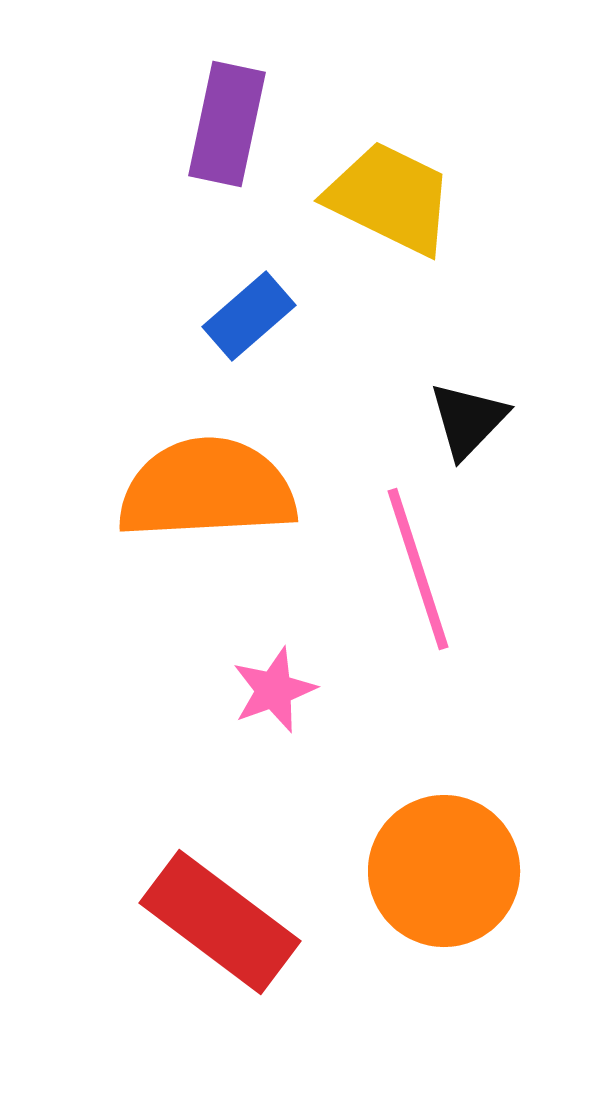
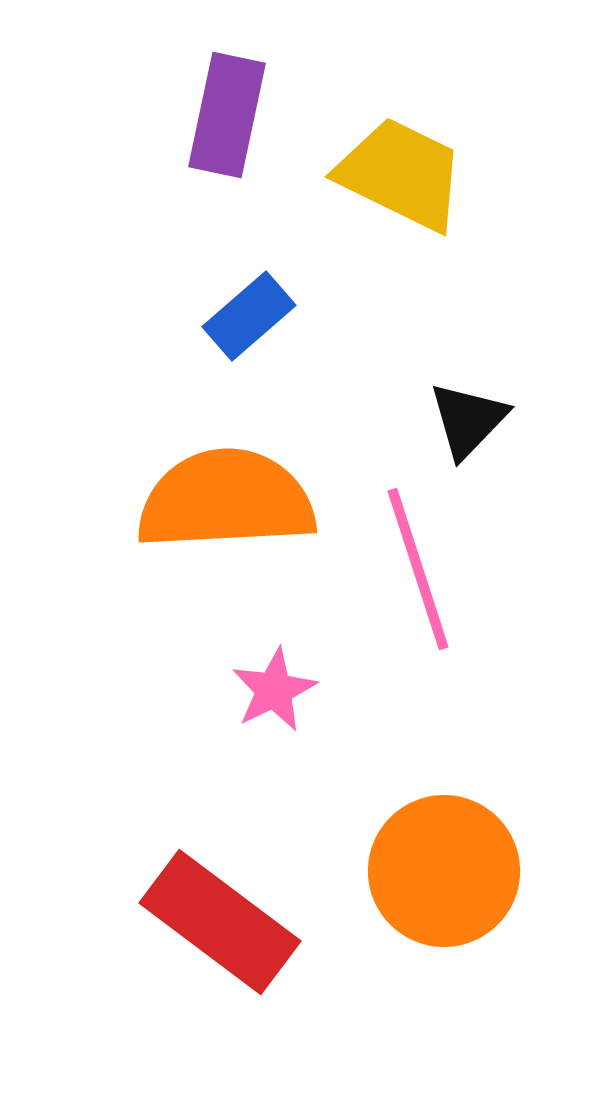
purple rectangle: moved 9 px up
yellow trapezoid: moved 11 px right, 24 px up
orange semicircle: moved 19 px right, 11 px down
pink star: rotated 6 degrees counterclockwise
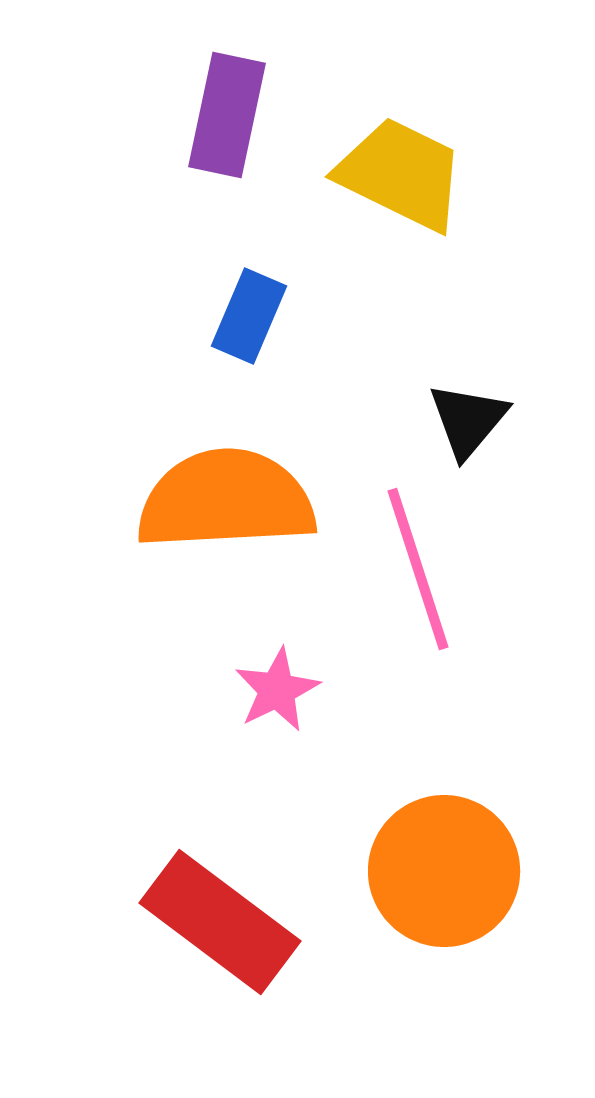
blue rectangle: rotated 26 degrees counterclockwise
black triangle: rotated 4 degrees counterclockwise
pink star: moved 3 px right
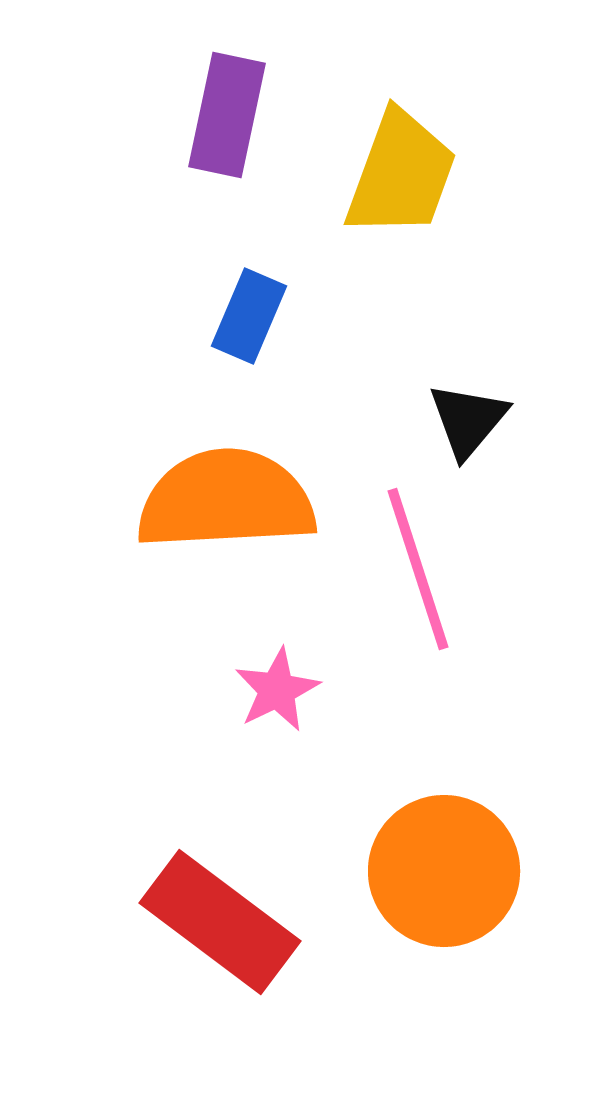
yellow trapezoid: rotated 84 degrees clockwise
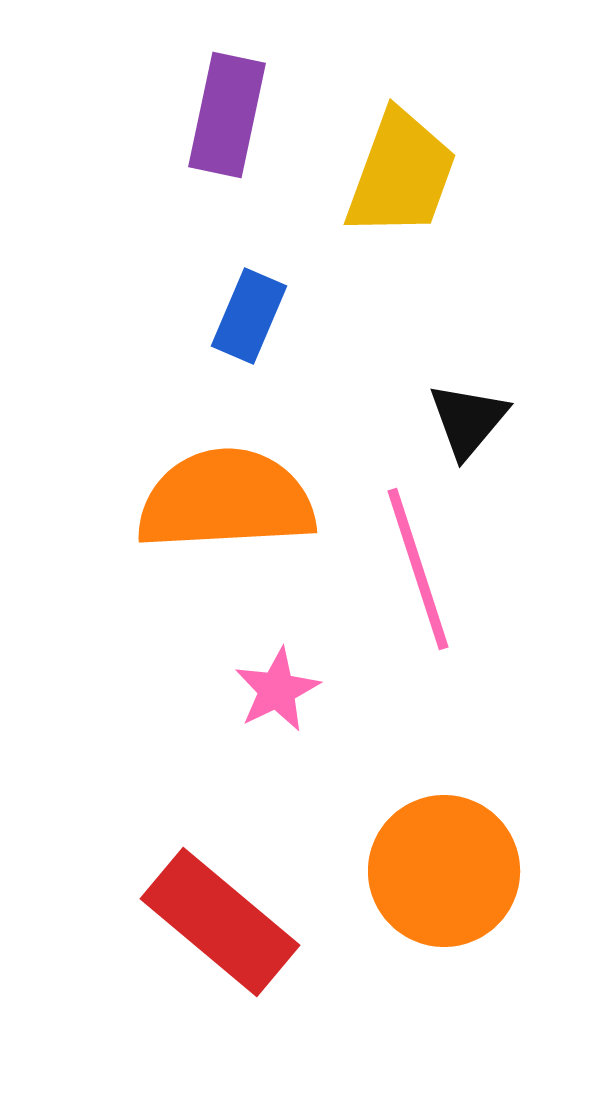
red rectangle: rotated 3 degrees clockwise
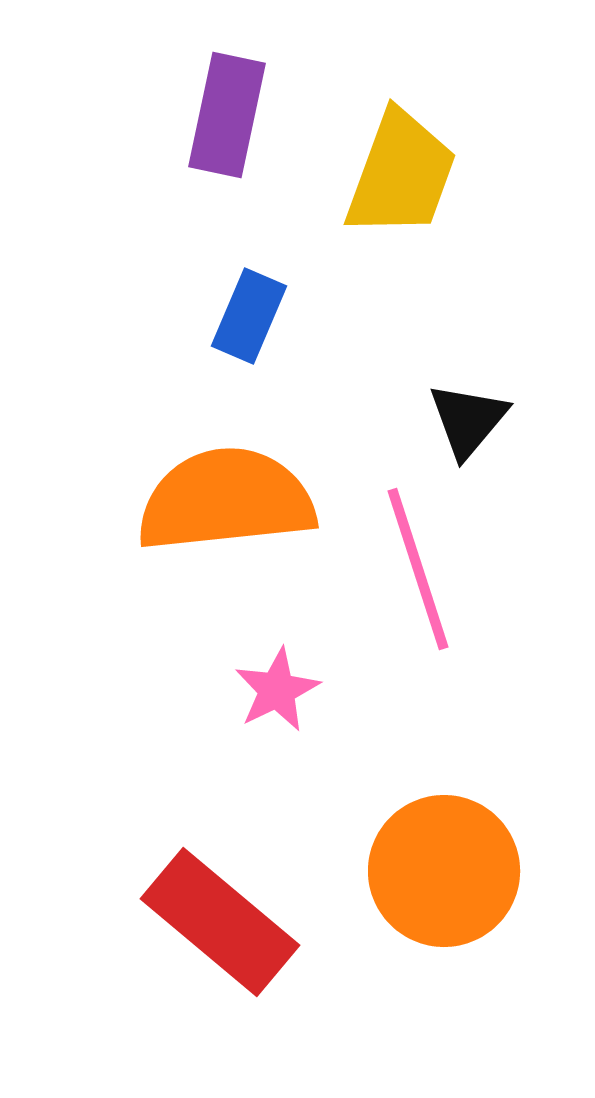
orange semicircle: rotated 3 degrees counterclockwise
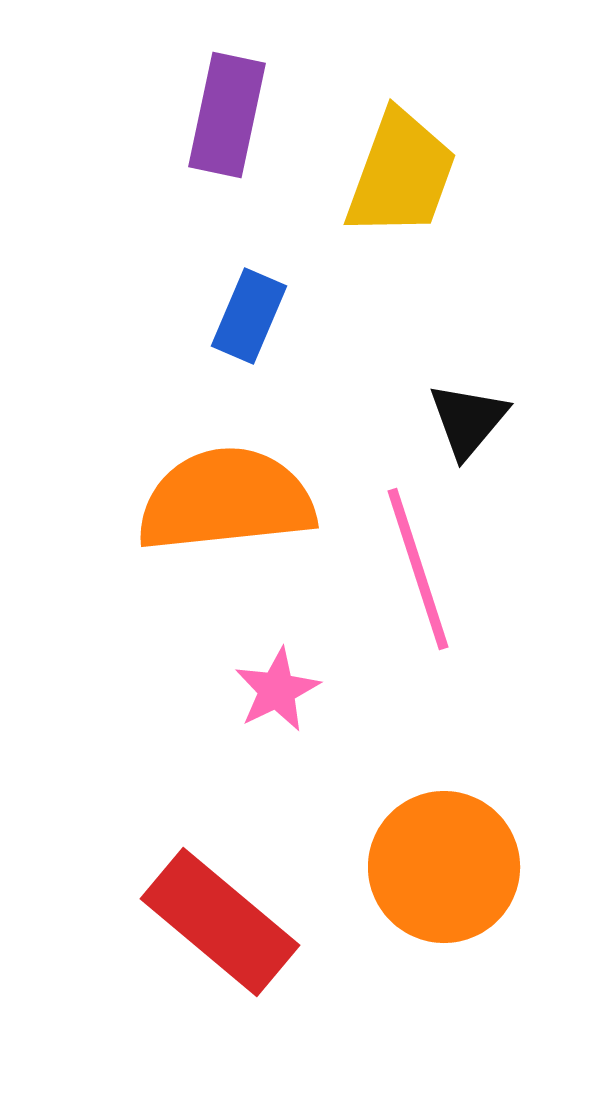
orange circle: moved 4 px up
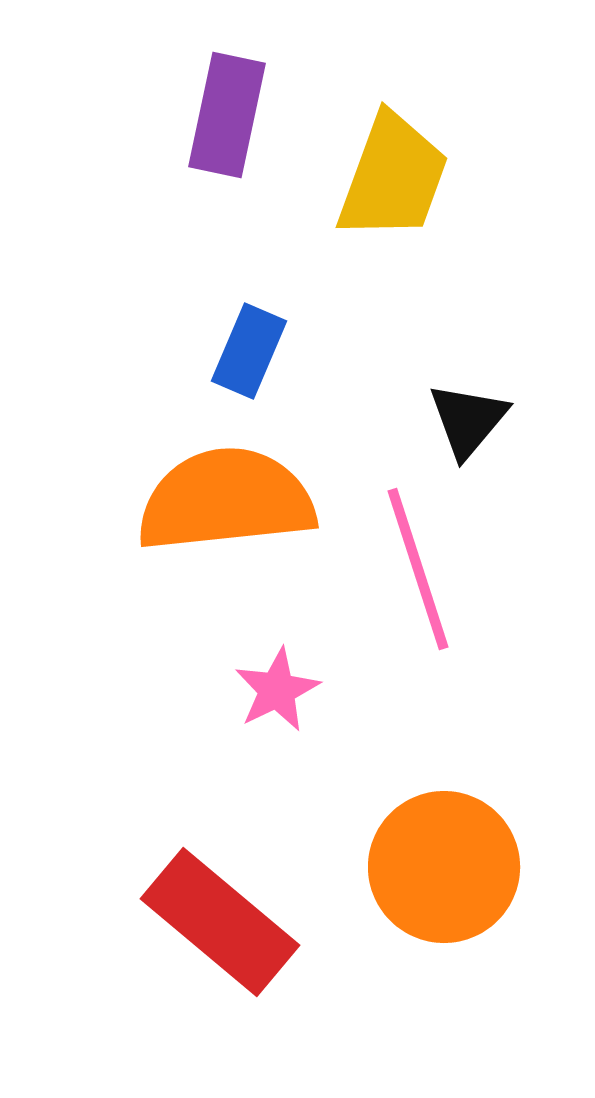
yellow trapezoid: moved 8 px left, 3 px down
blue rectangle: moved 35 px down
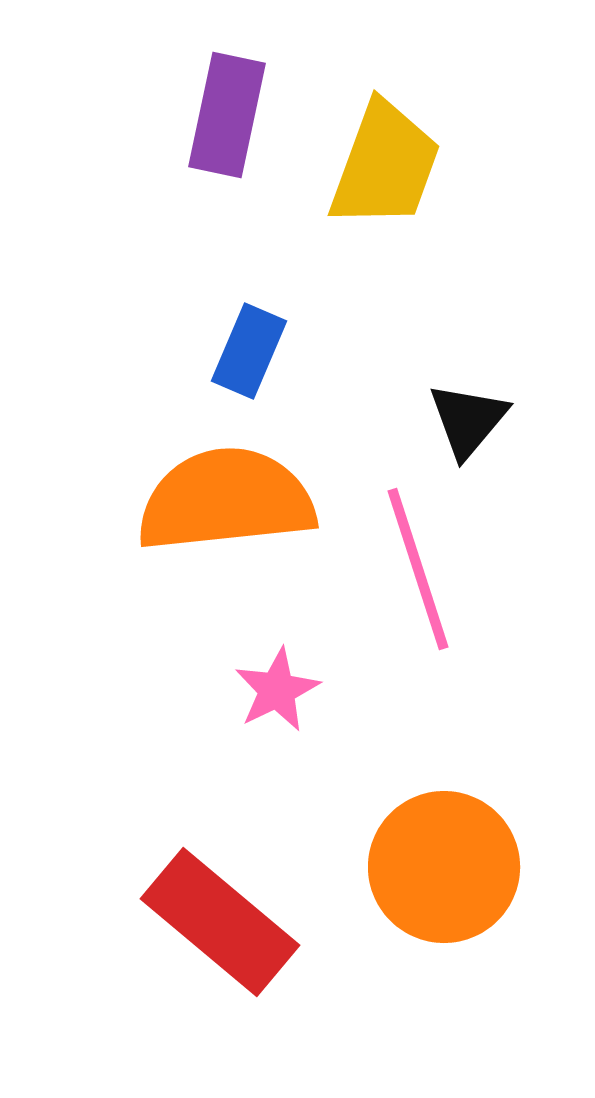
yellow trapezoid: moved 8 px left, 12 px up
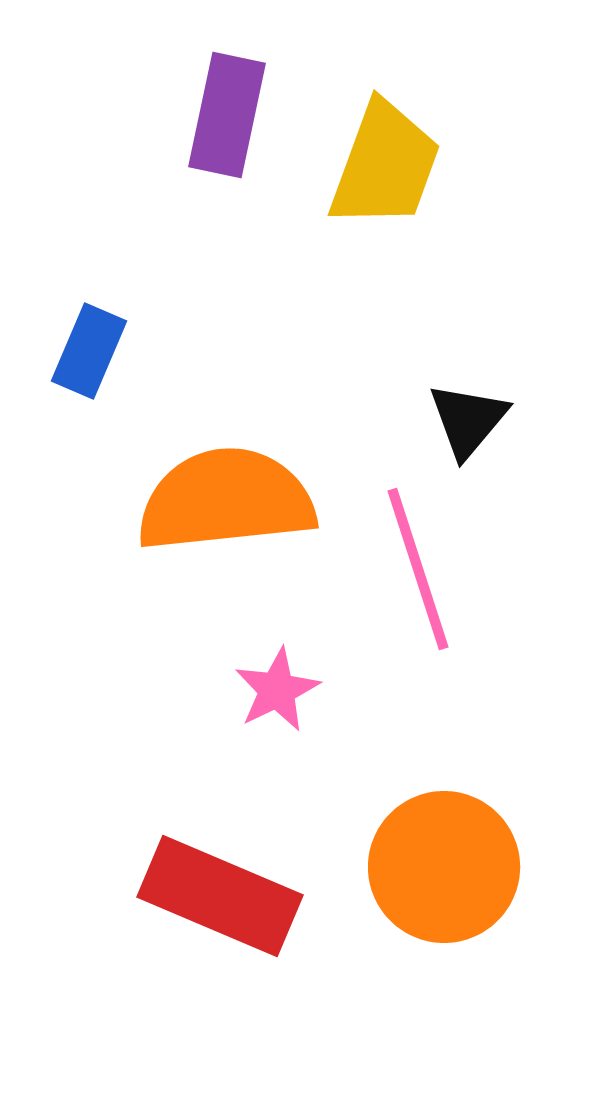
blue rectangle: moved 160 px left
red rectangle: moved 26 px up; rotated 17 degrees counterclockwise
